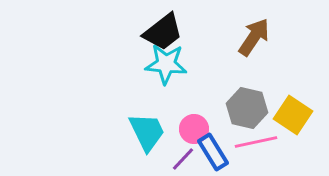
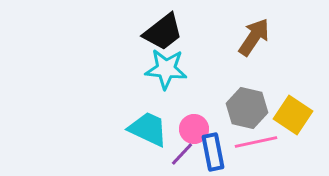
cyan star: moved 5 px down
cyan trapezoid: moved 1 px right, 3 px up; rotated 39 degrees counterclockwise
blue rectangle: rotated 21 degrees clockwise
purple line: moved 1 px left, 5 px up
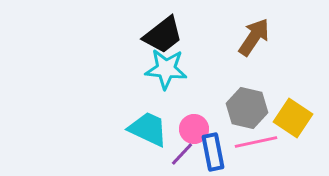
black trapezoid: moved 3 px down
yellow square: moved 3 px down
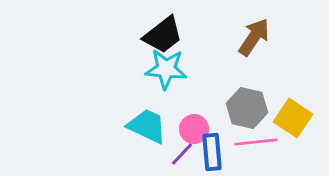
cyan trapezoid: moved 1 px left, 3 px up
pink line: rotated 6 degrees clockwise
blue rectangle: moved 1 px left; rotated 6 degrees clockwise
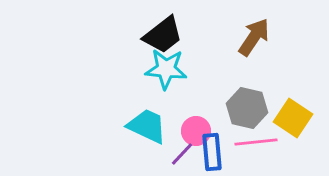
pink circle: moved 2 px right, 2 px down
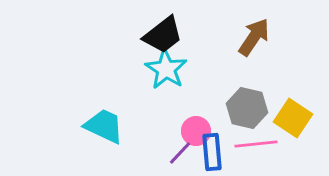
cyan star: rotated 27 degrees clockwise
cyan trapezoid: moved 43 px left
pink line: moved 2 px down
purple line: moved 2 px left, 1 px up
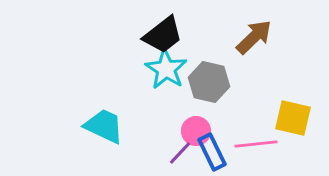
brown arrow: rotated 12 degrees clockwise
gray hexagon: moved 38 px left, 26 px up
yellow square: rotated 21 degrees counterclockwise
blue rectangle: rotated 21 degrees counterclockwise
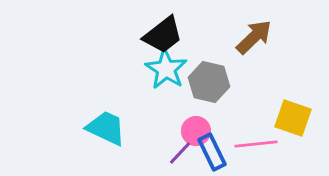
yellow square: rotated 6 degrees clockwise
cyan trapezoid: moved 2 px right, 2 px down
